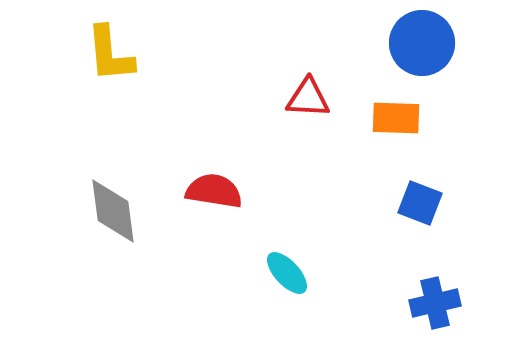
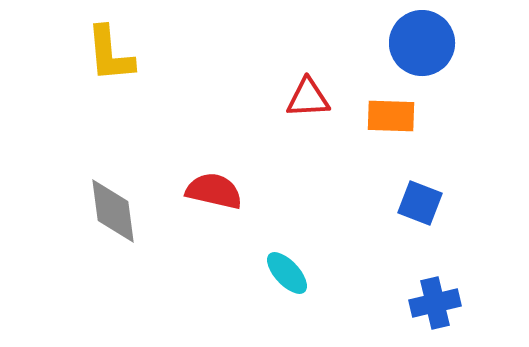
red triangle: rotated 6 degrees counterclockwise
orange rectangle: moved 5 px left, 2 px up
red semicircle: rotated 4 degrees clockwise
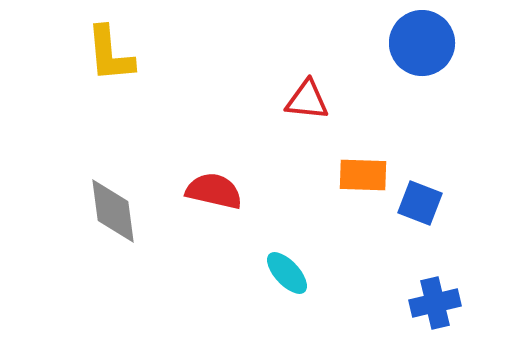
red triangle: moved 1 px left, 2 px down; rotated 9 degrees clockwise
orange rectangle: moved 28 px left, 59 px down
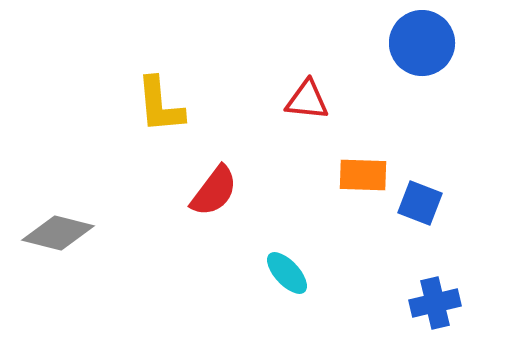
yellow L-shape: moved 50 px right, 51 px down
red semicircle: rotated 114 degrees clockwise
gray diamond: moved 55 px left, 22 px down; rotated 68 degrees counterclockwise
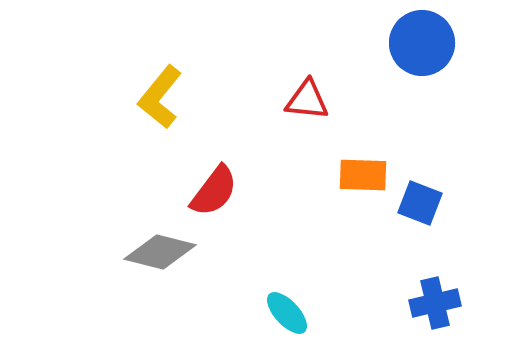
yellow L-shape: moved 8 px up; rotated 44 degrees clockwise
gray diamond: moved 102 px right, 19 px down
cyan ellipse: moved 40 px down
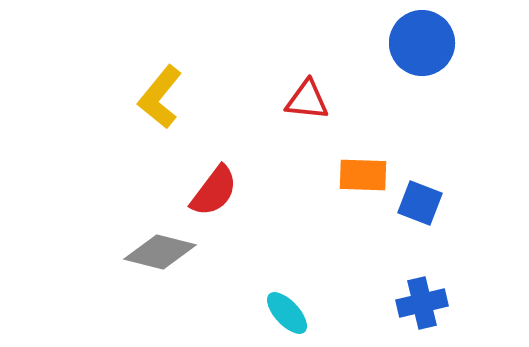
blue cross: moved 13 px left
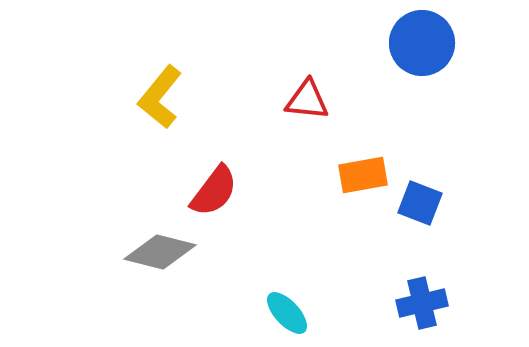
orange rectangle: rotated 12 degrees counterclockwise
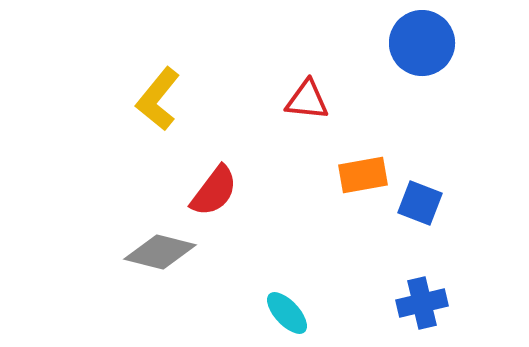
yellow L-shape: moved 2 px left, 2 px down
